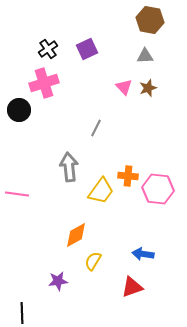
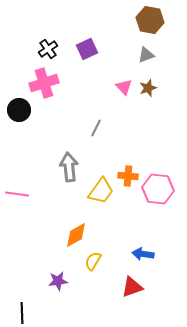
gray triangle: moved 1 px right, 1 px up; rotated 18 degrees counterclockwise
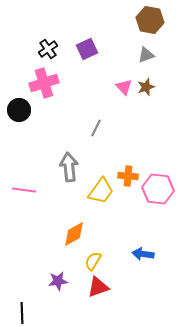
brown star: moved 2 px left, 1 px up
pink line: moved 7 px right, 4 px up
orange diamond: moved 2 px left, 1 px up
red triangle: moved 34 px left
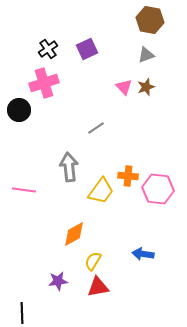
gray line: rotated 30 degrees clockwise
red triangle: rotated 10 degrees clockwise
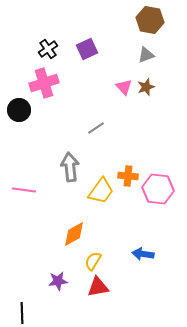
gray arrow: moved 1 px right
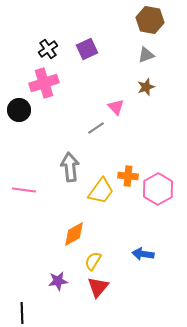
pink triangle: moved 8 px left, 20 px down
pink hexagon: rotated 24 degrees clockwise
red triangle: rotated 40 degrees counterclockwise
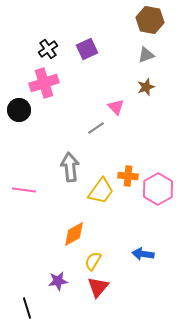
black line: moved 5 px right, 5 px up; rotated 15 degrees counterclockwise
